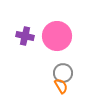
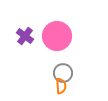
purple cross: rotated 24 degrees clockwise
orange semicircle: rotated 28 degrees clockwise
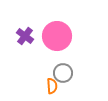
orange semicircle: moved 9 px left
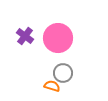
pink circle: moved 1 px right, 2 px down
orange semicircle: rotated 70 degrees counterclockwise
